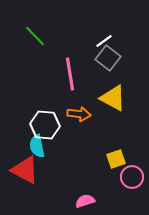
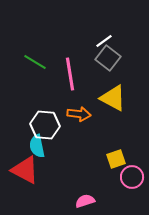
green line: moved 26 px down; rotated 15 degrees counterclockwise
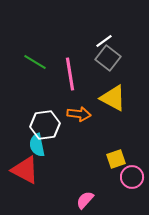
white hexagon: rotated 12 degrees counterclockwise
cyan semicircle: moved 1 px up
pink semicircle: moved 1 px up; rotated 30 degrees counterclockwise
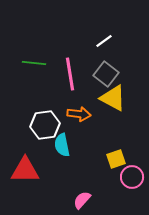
gray square: moved 2 px left, 16 px down
green line: moved 1 px left, 1 px down; rotated 25 degrees counterclockwise
cyan semicircle: moved 25 px right
red triangle: rotated 28 degrees counterclockwise
pink semicircle: moved 3 px left
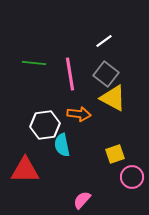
yellow square: moved 1 px left, 5 px up
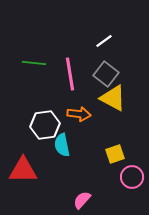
red triangle: moved 2 px left
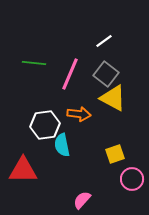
pink line: rotated 32 degrees clockwise
pink circle: moved 2 px down
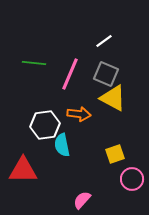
gray square: rotated 15 degrees counterclockwise
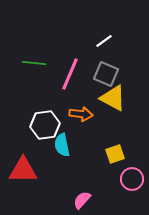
orange arrow: moved 2 px right
